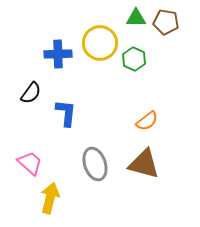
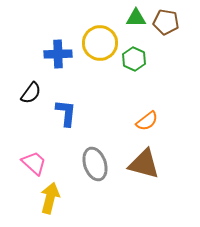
pink trapezoid: moved 4 px right
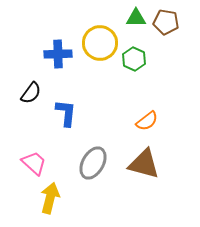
gray ellipse: moved 2 px left, 1 px up; rotated 48 degrees clockwise
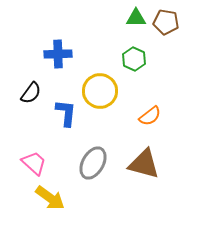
yellow circle: moved 48 px down
orange semicircle: moved 3 px right, 5 px up
yellow arrow: rotated 112 degrees clockwise
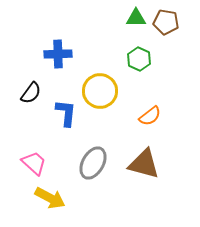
green hexagon: moved 5 px right
yellow arrow: rotated 8 degrees counterclockwise
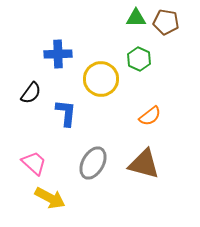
yellow circle: moved 1 px right, 12 px up
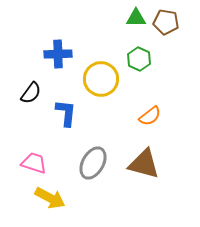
pink trapezoid: rotated 24 degrees counterclockwise
